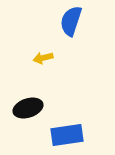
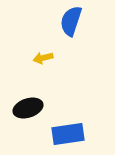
blue rectangle: moved 1 px right, 1 px up
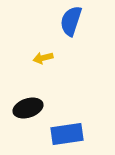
blue rectangle: moved 1 px left
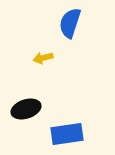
blue semicircle: moved 1 px left, 2 px down
black ellipse: moved 2 px left, 1 px down
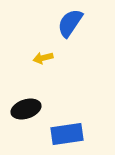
blue semicircle: rotated 16 degrees clockwise
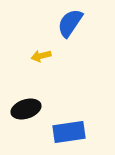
yellow arrow: moved 2 px left, 2 px up
blue rectangle: moved 2 px right, 2 px up
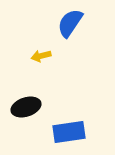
black ellipse: moved 2 px up
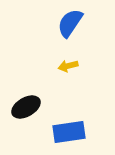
yellow arrow: moved 27 px right, 10 px down
black ellipse: rotated 12 degrees counterclockwise
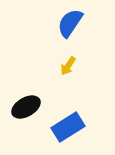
yellow arrow: rotated 42 degrees counterclockwise
blue rectangle: moved 1 px left, 5 px up; rotated 24 degrees counterclockwise
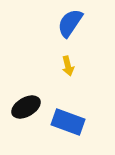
yellow arrow: rotated 48 degrees counterclockwise
blue rectangle: moved 5 px up; rotated 52 degrees clockwise
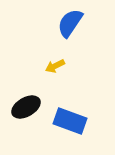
yellow arrow: moved 13 px left; rotated 78 degrees clockwise
blue rectangle: moved 2 px right, 1 px up
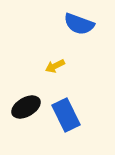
blue semicircle: moved 9 px right, 1 px down; rotated 104 degrees counterclockwise
blue rectangle: moved 4 px left, 6 px up; rotated 44 degrees clockwise
